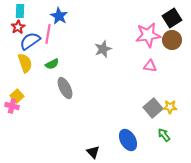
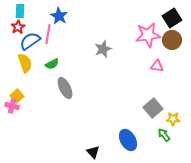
pink triangle: moved 7 px right
yellow star: moved 3 px right, 12 px down
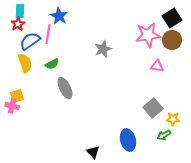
red star: moved 3 px up
yellow square: rotated 24 degrees clockwise
green arrow: rotated 80 degrees counterclockwise
blue ellipse: rotated 15 degrees clockwise
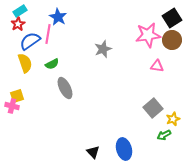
cyan rectangle: rotated 56 degrees clockwise
blue star: moved 1 px left, 1 px down
yellow star: rotated 24 degrees counterclockwise
blue ellipse: moved 4 px left, 9 px down
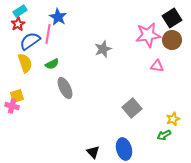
gray square: moved 21 px left
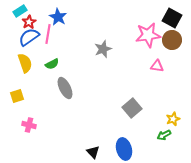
black square: rotated 30 degrees counterclockwise
red star: moved 11 px right, 2 px up
blue semicircle: moved 1 px left, 4 px up
pink cross: moved 17 px right, 19 px down
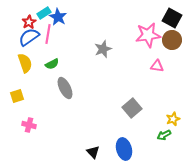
cyan rectangle: moved 24 px right, 2 px down
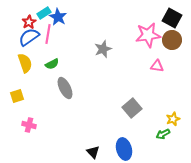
green arrow: moved 1 px left, 1 px up
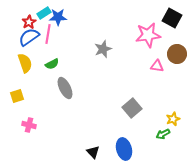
blue star: rotated 30 degrees counterclockwise
brown circle: moved 5 px right, 14 px down
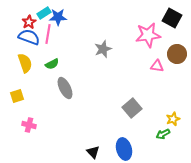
blue semicircle: rotated 55 degrees clockwise
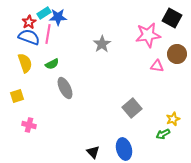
gray star: moved 1 px left, 5 px up; rotated 12 degrees counterclockwise
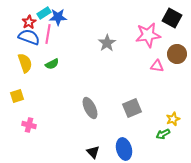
gray star: moved 5 px right, 1 px up
gray ellipse: moved 25 px right, 20 px down
gray square: rotated 18 degrees clockwise
